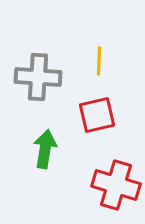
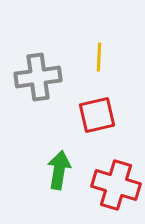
yellow line: moved 4 px up
gray cross: rotated 12 degrees counterclockwise
green arrow: moved 14 px right, 21 px down
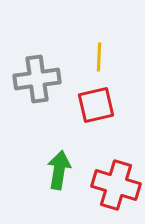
gray cross: moved 1 px left, 2 px down
red square: moved 1 px left, 10 px up
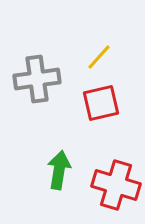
yellow line: rotated 40 degrees clockwise
red square: moved 5 px right, 2 px up
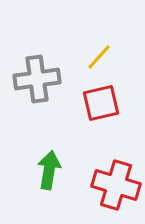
green arrow: moved 10 px left
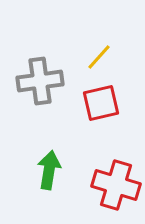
gray cross: moved 3 px right, 2 px down
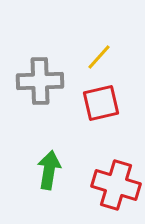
gray cross: rotated 6 degrees clockwise
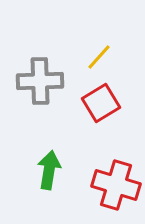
red square: rotated 18 degrees counterclockwise
